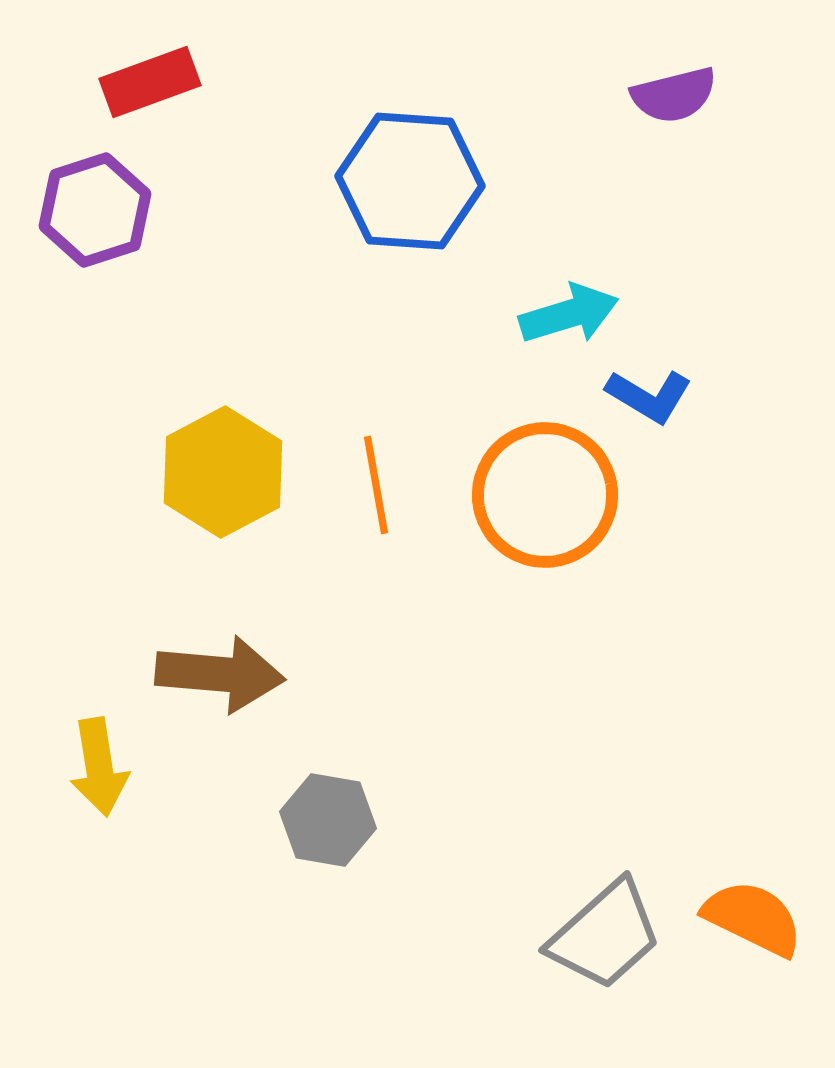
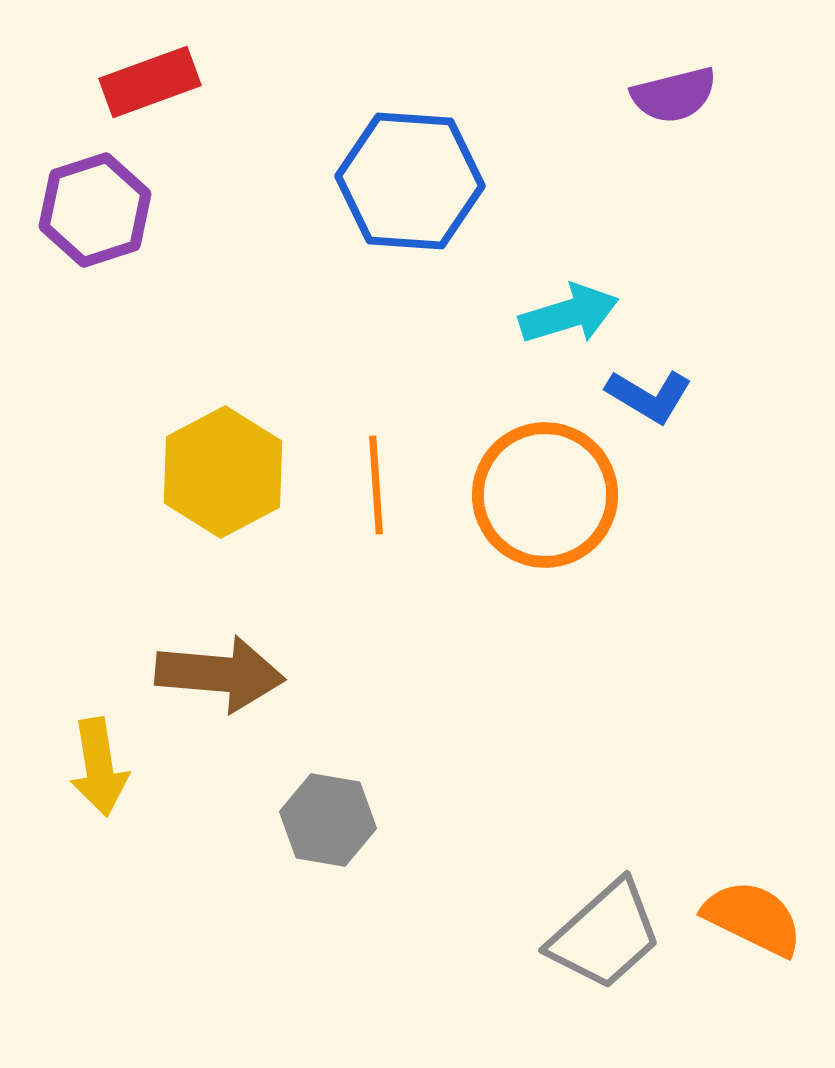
orange line: rotated 6 degrees clockwise
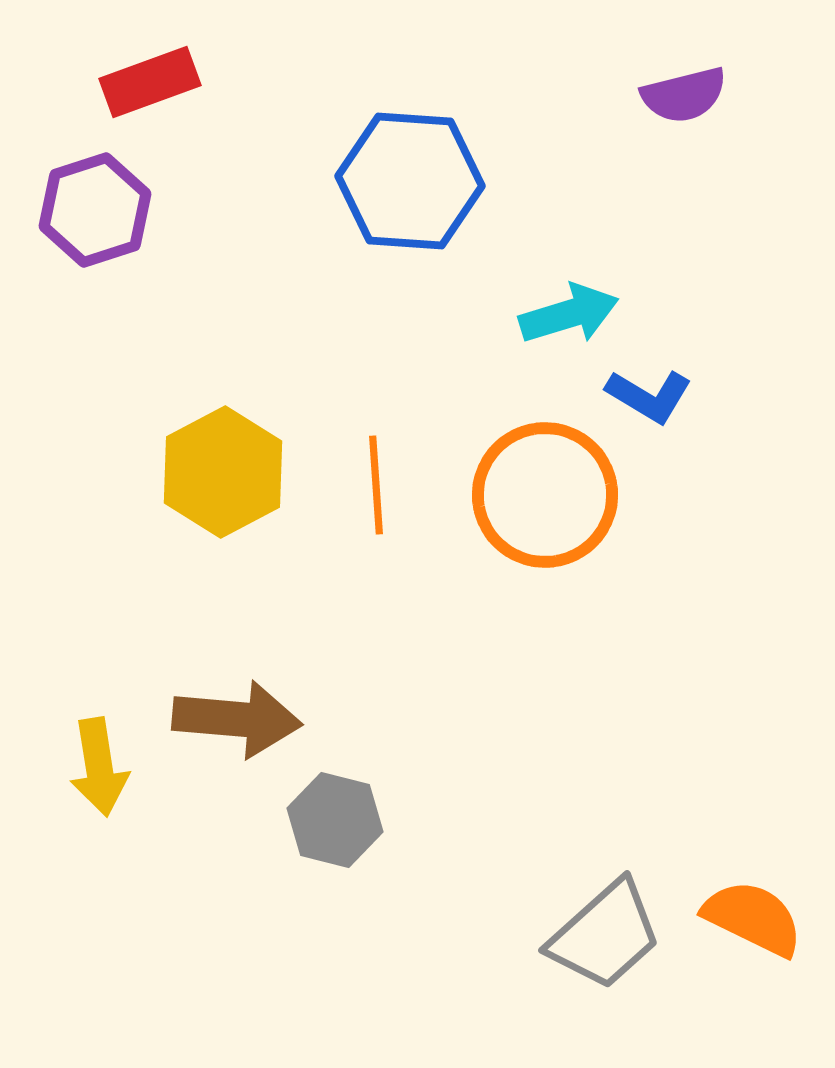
purple semicircle: moved 10 px right
brown arrow: moved 17 px right, 45 px down
gray hexagon: moved 7 px right; rotated 4 degrees clockwise
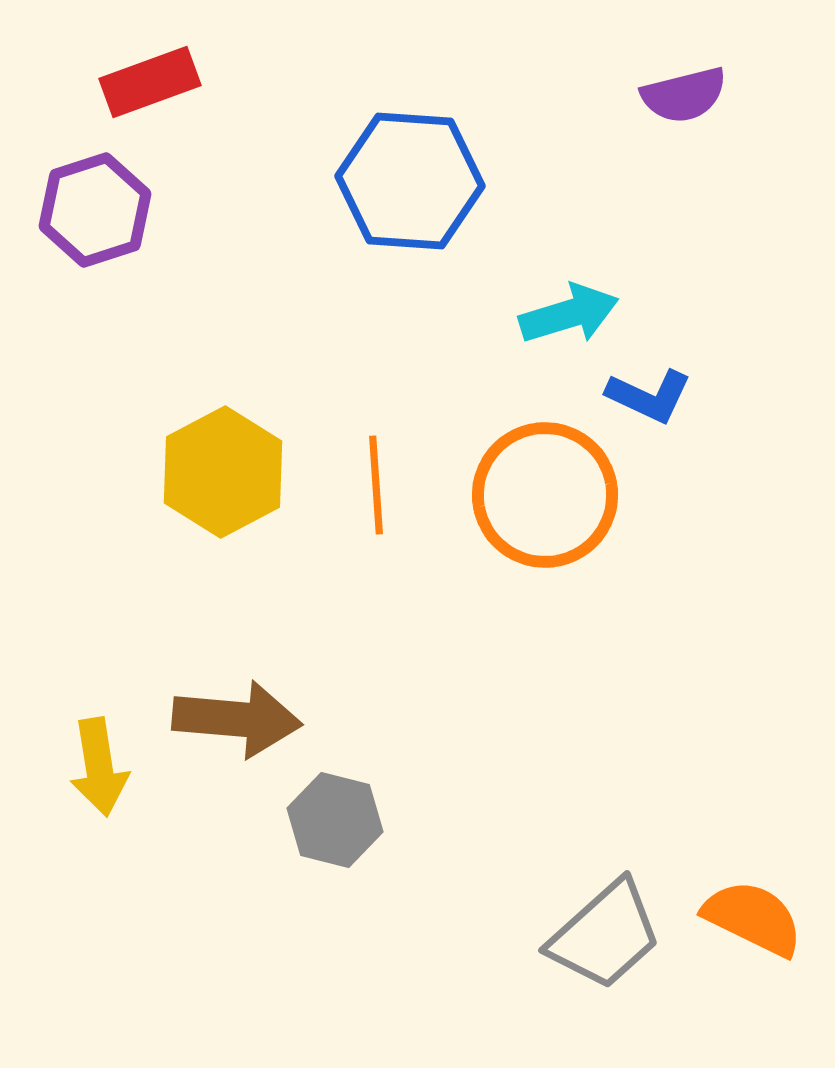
blue L-shape: rotated 6 degrees counterclockwise
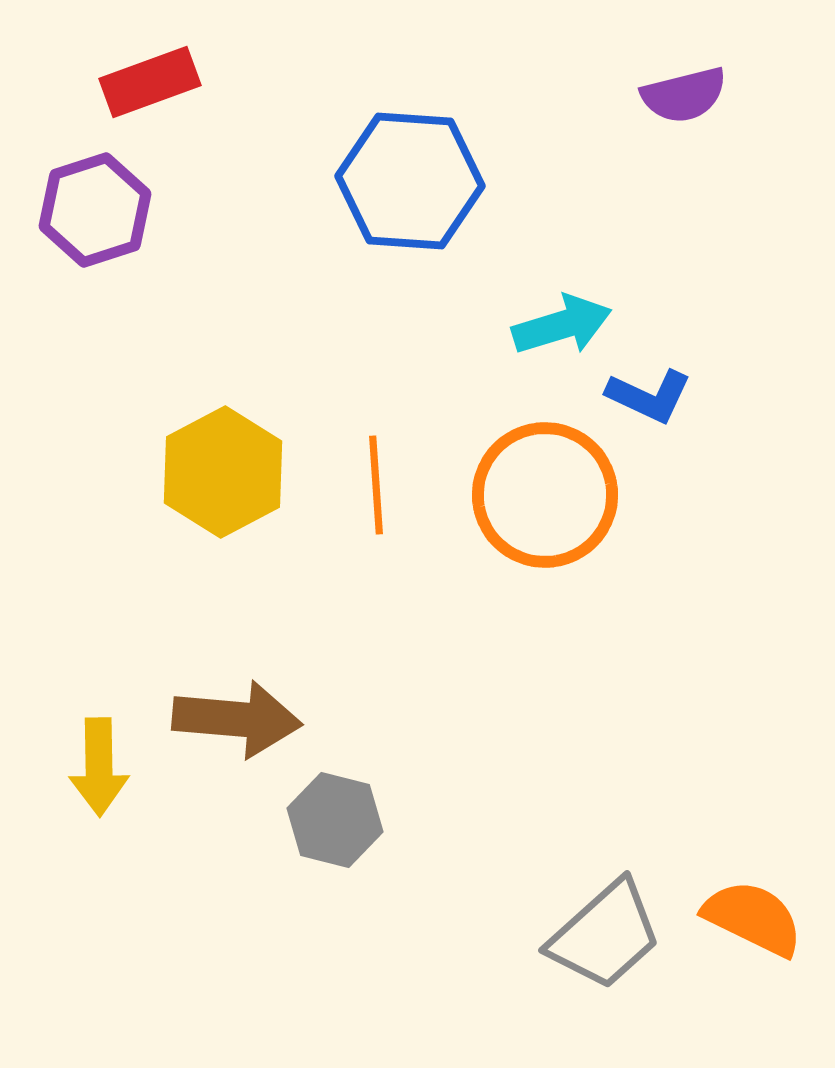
cyan arrow: moved 7 px left, 11 px down
yellow arrow: rotated 8 degrees clockwise
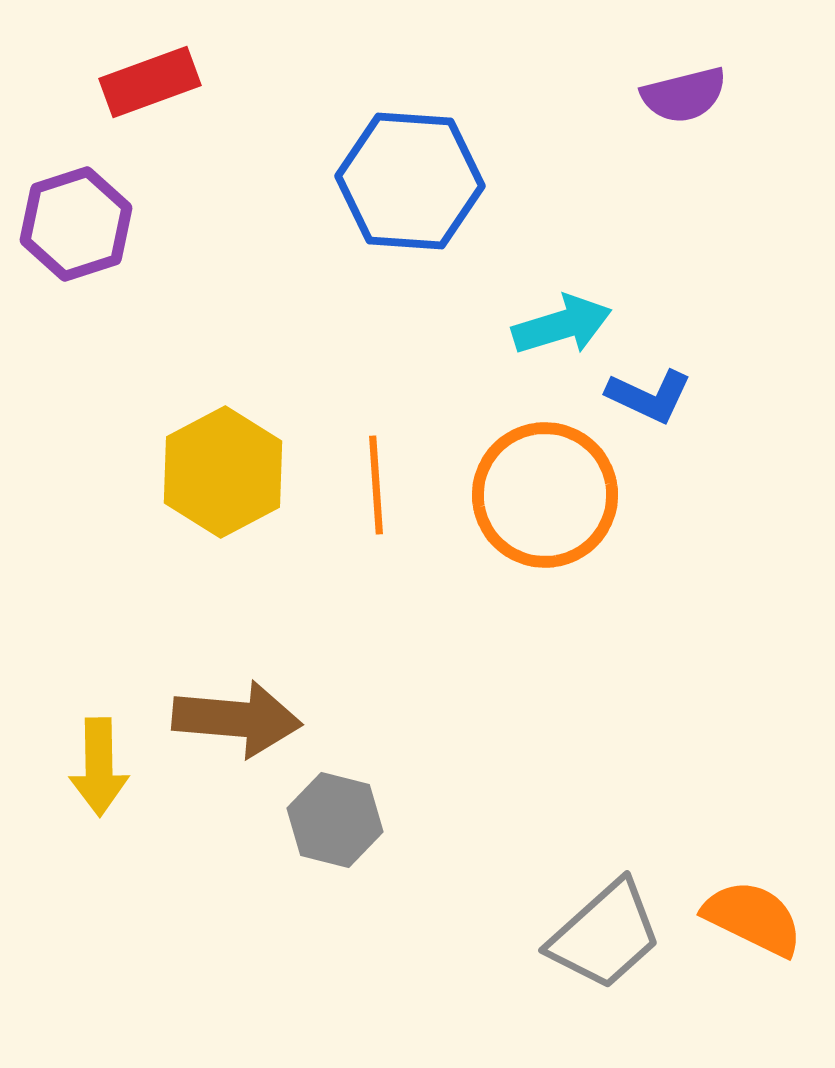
purple hexagon: moved 19 px left, 14 px down
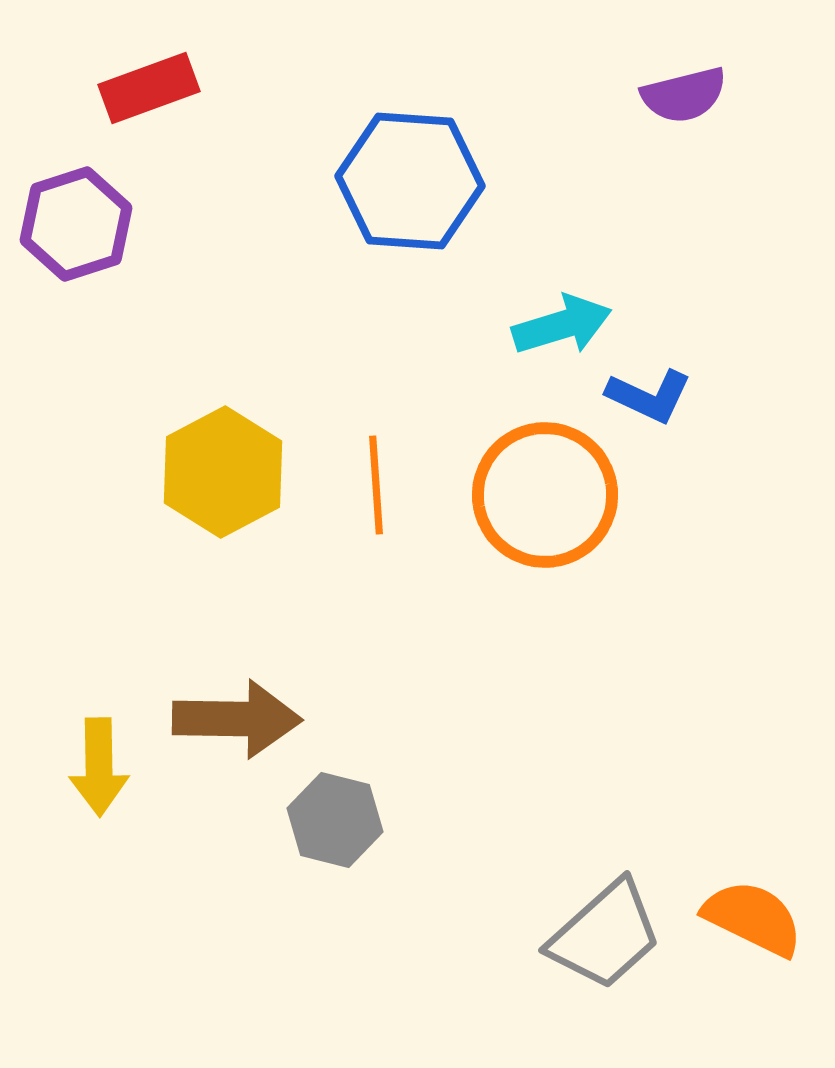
red rectangle: moved 1 px left, 6 px down
brown arrow: rotated 4 degrees counterclockwise
